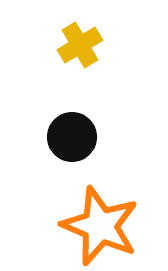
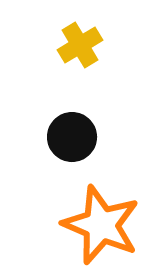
orange star: moved 1 px right, 1 px up
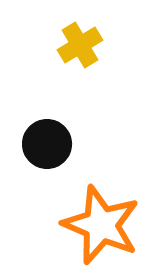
black circle: moved 25 px left, 7 px down
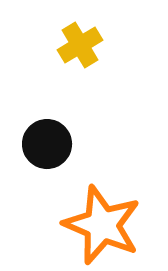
orange star: moved 1 px right
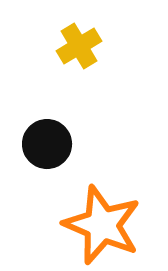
yellow cross: moved 1 px left, 1 px down
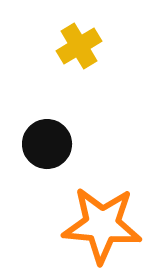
orange star: rotated 18 degrees counterclockwise
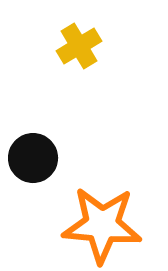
black circle: moved 14 px left, 14 px down
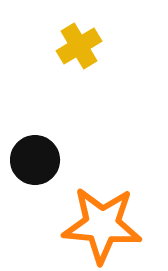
black circle: moved 2 px right, 2 px down
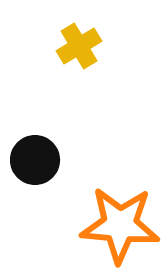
orange star: moved 18 px right
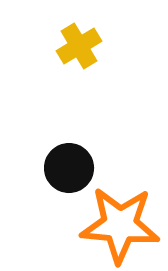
black circle: moved 34 px right, 8 px down
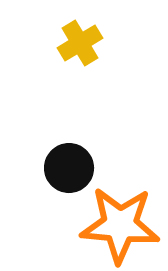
yellow cross: moved 1 px right, 3 px up
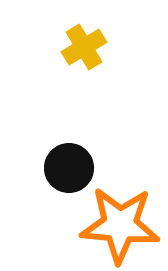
yellow cross: moved 4 px right, 4 px down
